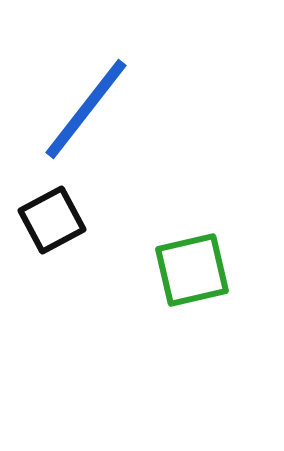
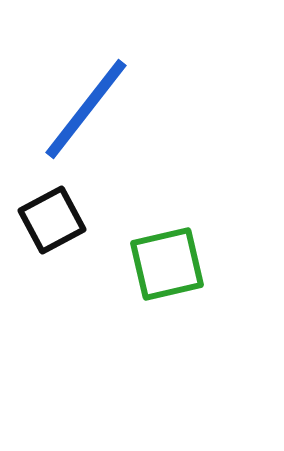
green square: moved 25 px left, 6 px up
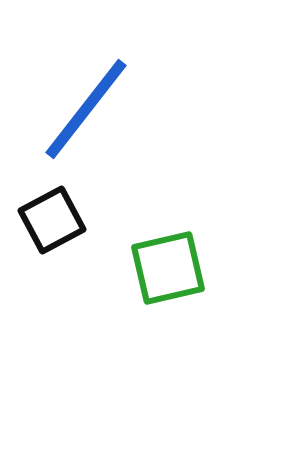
green square: moved 1 px right, 4 px down
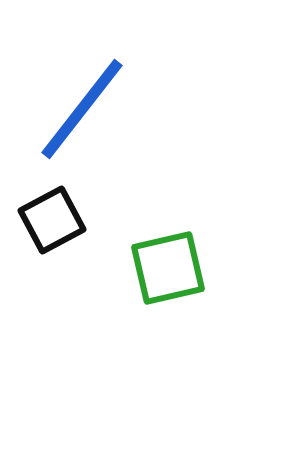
blue line: moved 4 px left
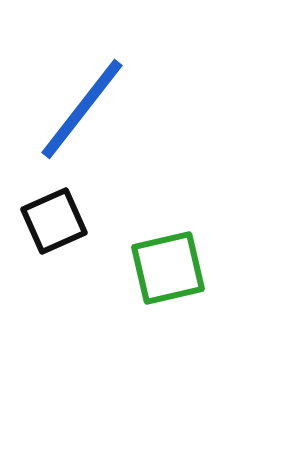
black square: moved 2 px right, 1 px down; rotated 4 degrees clockwise
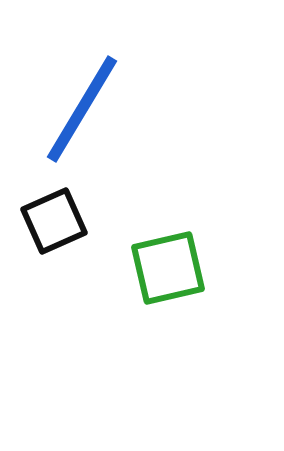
blue line: rotated 7 degrees counterclockwise
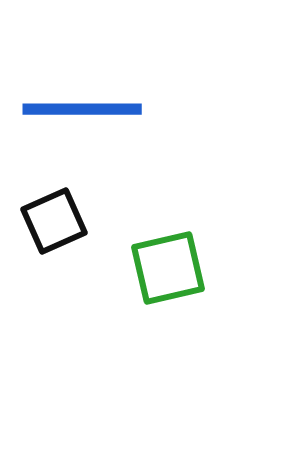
blue line: rotated 59 degrees clockwise
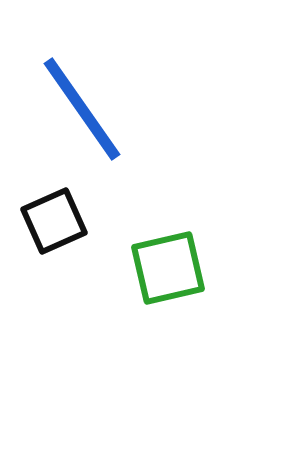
blue line: rotated 55 degrees clockwise
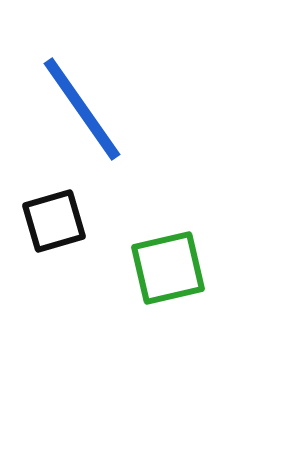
black square: rotated 8 degrees clockwise
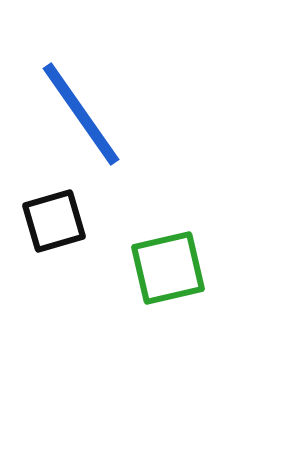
blue line: moved 1 px left, 5 px down
